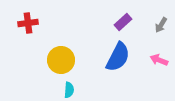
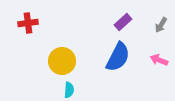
yellow circle: moved 1 px right, 1 px down
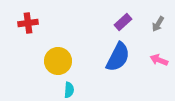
gray arrow: moved 3 px left, 1 px up
yellow circle: moved 4 px left
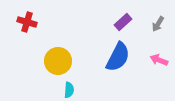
red cross: moved 1 px left, 1 px up; rotated 24 degrees clockwise
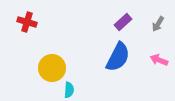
yellow circle: moved 6 px left, 7 px down
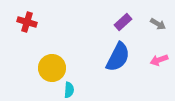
gray arrow: rotated 91 degrees counterclockwise
pink arrow: rotated 42 degrees counterclockwise
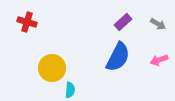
cyan semicircle: moved 1 px right
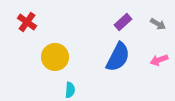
red cross: rotated 18 degrees clockwise
yellow circle: moved 3 px right, 11 px up
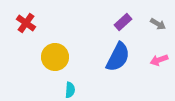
red cross: moved 1 px left, 1 px down
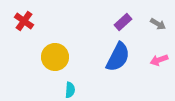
red cross: moved 2 px left, 2 px up
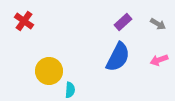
yellow circle: moved 6 px left, 14 px down
